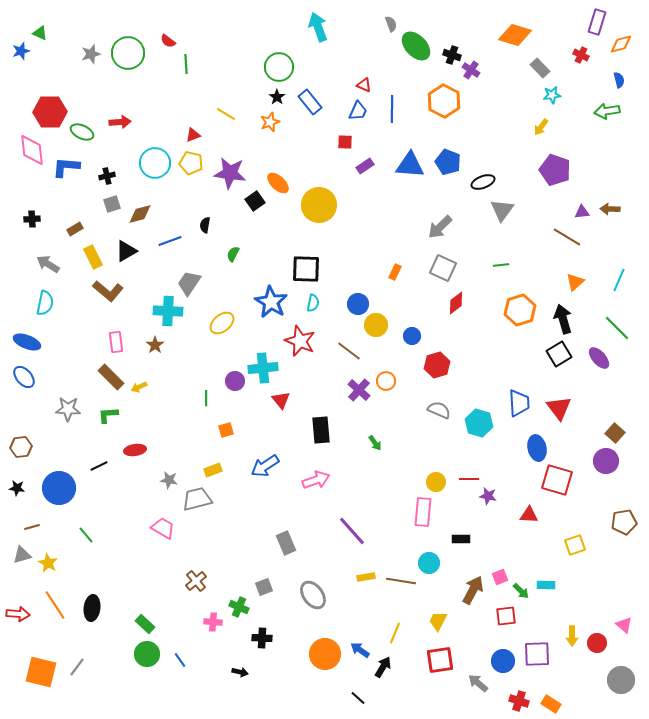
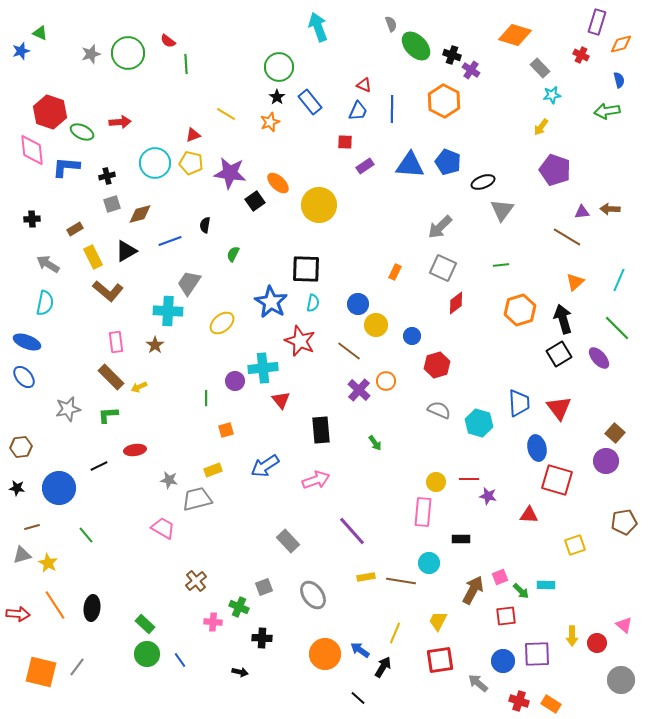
red hexagon at (50, 112): rotated 20 degrees clockwise
gray star at (68, 409): rotated 15 degrees counterclockwise
gray rectangle at (286, 543): moved 2 px right, 2 px up; rotated 20 degrees counterclockwise
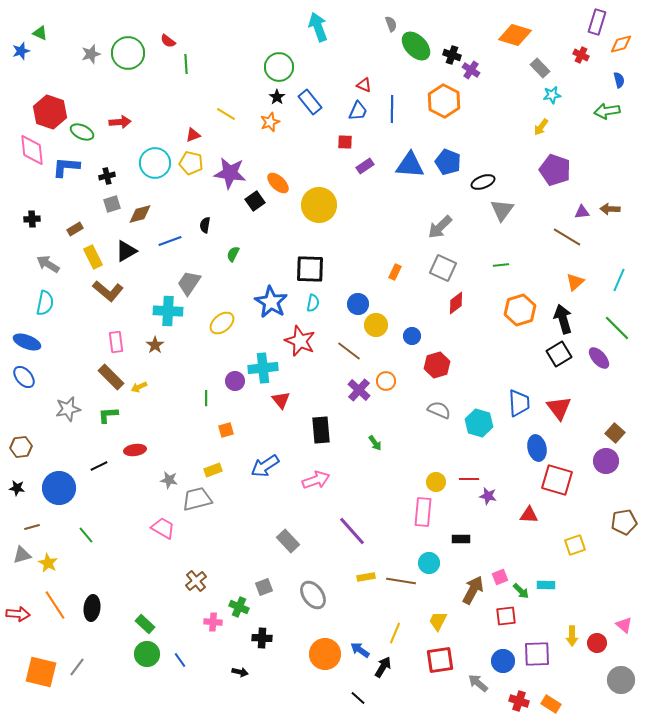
black square at (306, 269): moved 4 px right
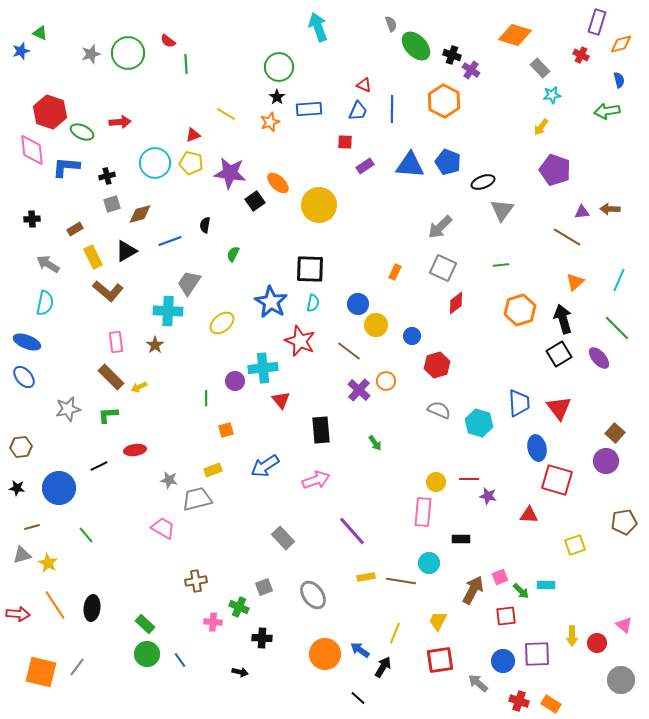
blue rectangle at (310, 102): moved 1 px left, 7 px down; rotated 55 degrees counterclockwise
gray rectangle at (288, 541): moved 5 px left, 3 px up
brown cross at (196, 581): rotated 30 degrees clockwise
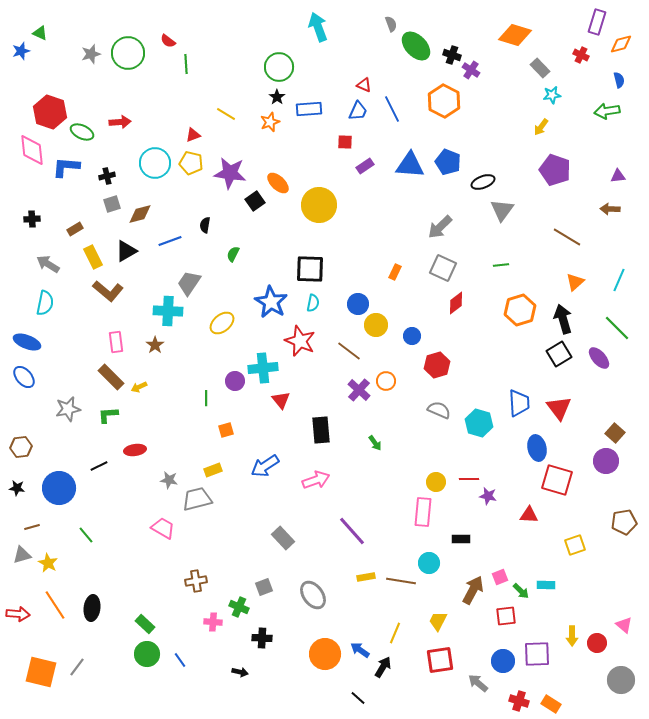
blue line at (392, 109): rotated 28 degrees counterclockwise
purple triangle at (582, 212): moved 36 px right, 36 px up
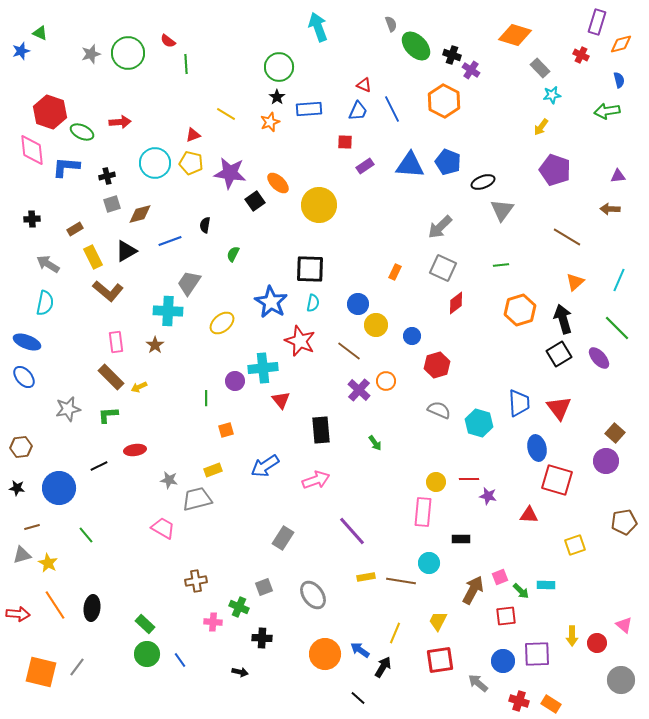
gray rectangle at (283, 538): rotated 75 degrees clockwise
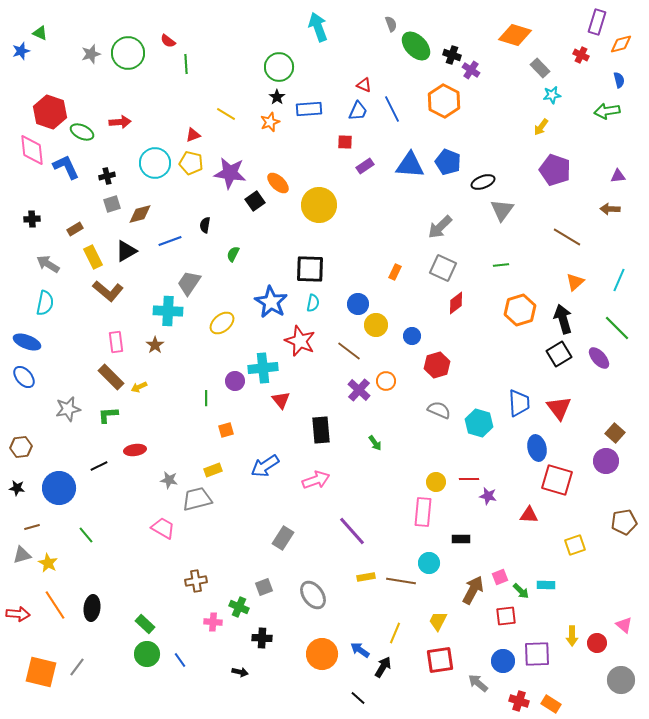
blue L-shape at (66, 167): rotated 60 degrees clockwise
orange circle at (325, 654): moved 3 px left
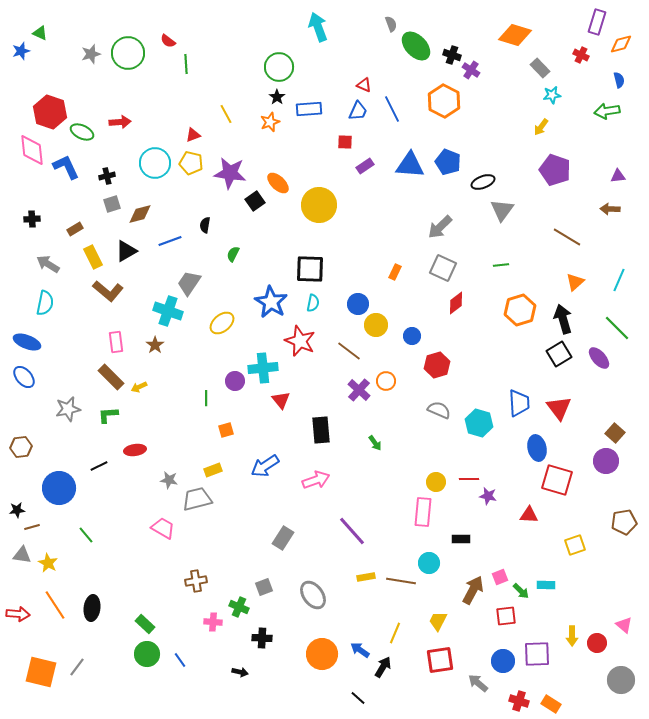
yellow line at (226, 114): rotated 30 degrees clockwise
cyan cross at (168, 311): rotated 16 degrees clockwise
black star at (17, 488): moved 22 px down; rotated 14 degrees counterclockwise
gray triangle at (22, 555): rotated 24 degrees clockwise
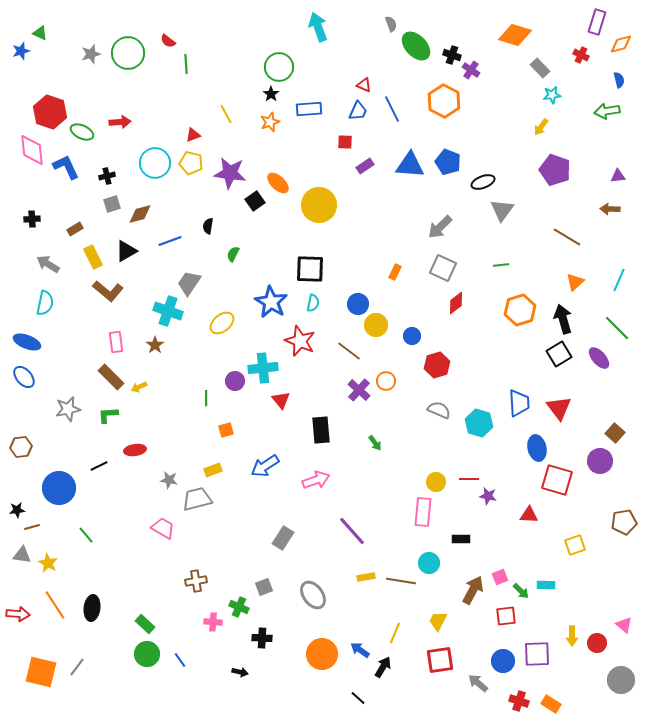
black star at (277, 97): moved 6 px left, 3 px up
black semicircle at (205, 225): moved 3 px right, 1 px down
purple circle at (606, 461): moved 6 px left
